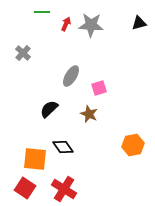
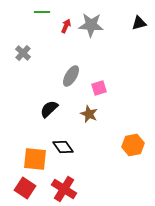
red arrow: moved 2 px down
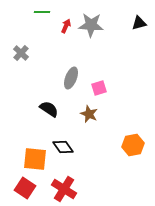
gray cross: moved 2 px left
gray ellipse: moved 2 px down; rotated 10 degrees counterclockwise
black semicircle: rotated 78 degrees clockwise
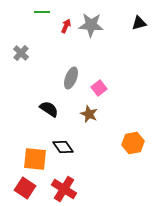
pink square: rotated 21 degrees counterclockwise
orange hexagon: moved 2 px up
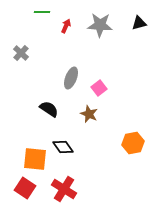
gray star: moved 9 px right
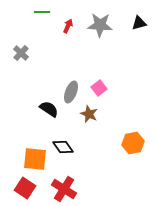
red arrow: moved 2 px right
gray ellipse: moved 14 px down
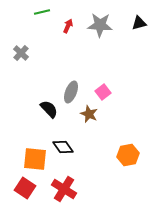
green line: rotated 14 degrees counterclockwise
pink square: moved 4 px right, 4 px down
black semicircle: rotated 12 degrees clockwise
orange hexagon: moved 5 px left, 12 px down
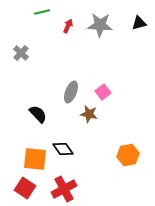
black semicircle: moved 11 px left, 5 px down
brown star: rotated 12 degrees counterclockwise
black diamond: moved 2 px down
red cross: rotated 30 degrees clockwise
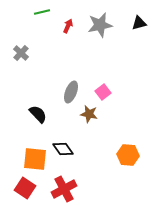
gray star: rotated 15 degrees counterclockwise
orange hexagon: rotated 15 degrees clockwise
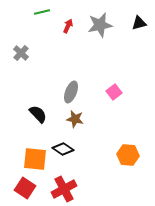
pink square: moved 11 px right
brown star: moved 14 px left, 5 px down
black diamond: rotated 20 degrees counterclockwise
